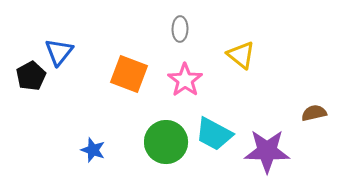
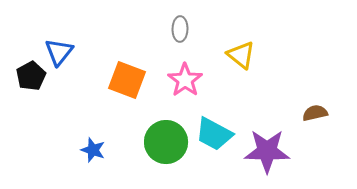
orange square: moved 2 px left, 6 px down
brown semicircle: moved 1 px right
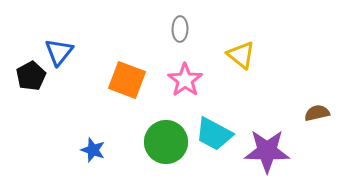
brown semicircle: moved 2 px right
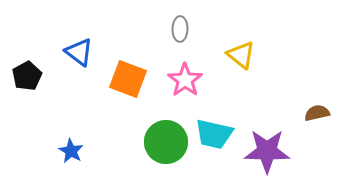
blue triangle: moved 20 px right; rotated 32 degrees counterclockwise
black pentagon: moved 4 px left
orange square: moved 1 px right, 1 px up
cyan trapezoid: rotated 15 degrees counterclockwise
blue star: moved 22 px left, 1 px down; rotated 10 degrees clockwise
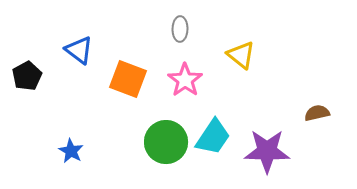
blue triangle: moved 2 px up
cyan trapezoid: moved 1 px left, 3 px down; rotated 69 degrees counterclockwise
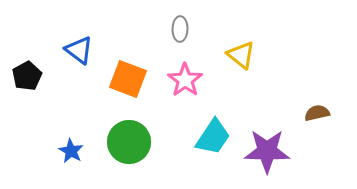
green circle: moved 37 px left
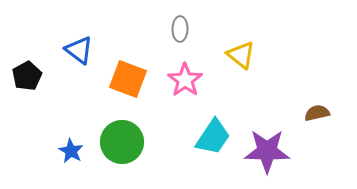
green circle: moved 7 px left
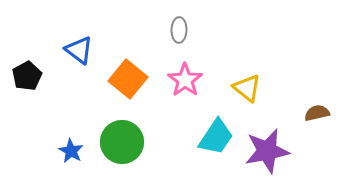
gray ellipse: moved 1 px left, 1 px down
yellow triangle: moved 6 px right, 33 px down
orange square: rotated 18 degrees clockwise
cyan trapezoid: moved 3 px right
purple star: rotated 12 degrees counterclockwise
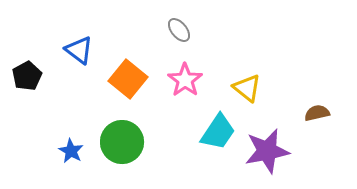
gray ellipse: rotated 40 degrees counterclockwise
cyan trapezoid: moved 2 px right, 5 px up
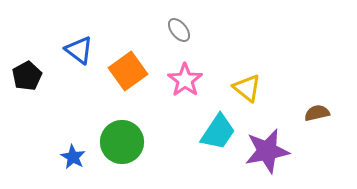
orange square: moved 8 px up; rotated 15 degrees clockwise
blue star: moved 2 px right, 6 px down
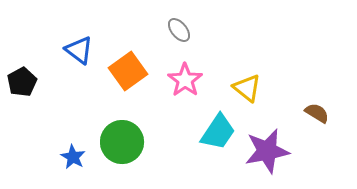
black pentagon: moved 5 px left, 6 px down
brown semicircle: rotated 45 degrees clockwise
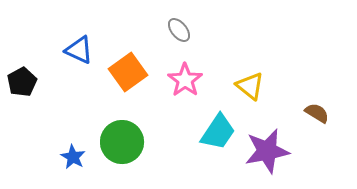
blue triangle: rotated 12 degrees counterclockwise
orange square: moved 1 px down
yellow triangle: moved 3 px right, 2 px up
